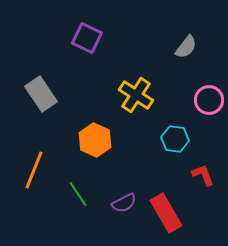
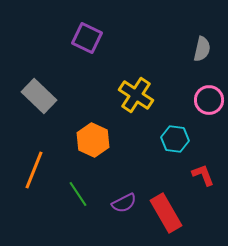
gray semicircle: moved 16 px right, 2 px down; rotated 25 degrees counterclockwise
gray rectangle: moved 2 px left, 2 px down; rotated 12 degrees counterclockwise
orange hexagon: moved 2 px left
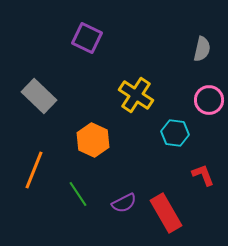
cyan hexagon: moved 6 px up
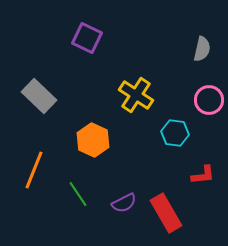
red L-shape: rotated 105 degrees clockwise
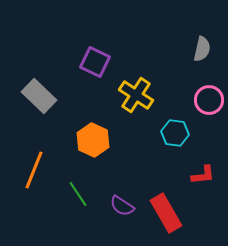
purple square: moved 8 px right, 24 px down
purple semicircle: moved 2 px left, 3 px down; rotated 60 degrees clockwise
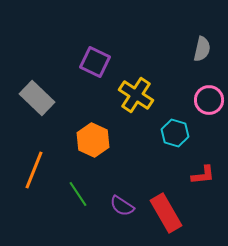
gray rectangle: moved 2 px left, 2 px down
cyan hexagon: rotated 8 degrees clockwise
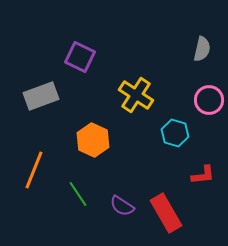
purple square: moved 15 px left, 5 px up
gray rectangle: moved 4 px right, 2 px up; rotated 64 degrees counterclockwise
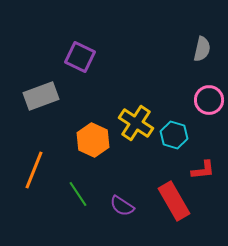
yellow cross: moved 28 px down
cyan hexagon: moved 1 px left, 2 px down
red L-shape: moved 5 px up
red rectangle: moved 8 px right, 12 px up
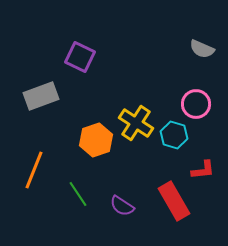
gray semicircle: rotated 100 degrees clockwise
pink circle: moved 13 px left, 4 px down
orange hexagon: moved 3 px right; rotated 16 degrees clockwise
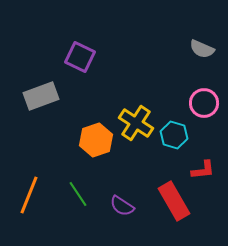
pink circle: moved 8 px right, 1 px up
orange line: moved 5 px left, 25 px down
